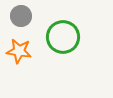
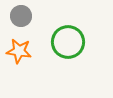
green circle: moved 5 px right, 5 px down
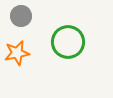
orange star: moved 2 px left, 2 px down; rotated 20 degrees counterclockwise
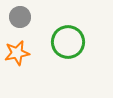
gray circle: moved 1 px left, 1 px down
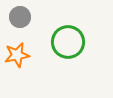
orange star: moved 2 px down
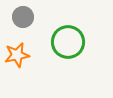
gray circle: moved 3 px right
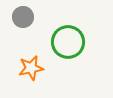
orange star: moved 14 px right, 13 px down
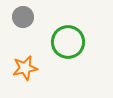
orange star: moved 6 px left
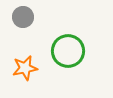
green circle: moved 9 px down
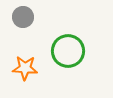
orange star: rotated 15 degrees clockwise
